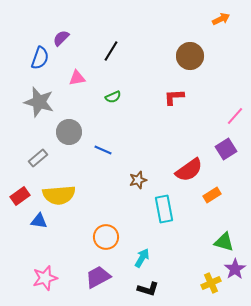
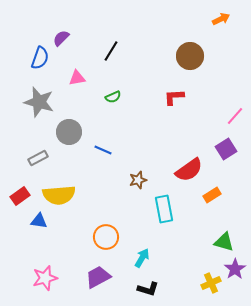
gray rectangle: rotated 12 degrees clockwise
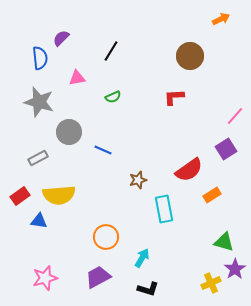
blue semicircle: rotated 25 degrees counterclockwise
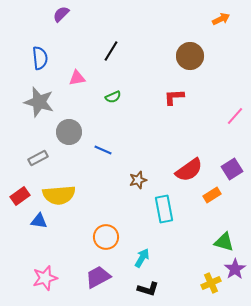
purple semicircle: moved 24 px up
purple square: moved 6 px right, 20 px down
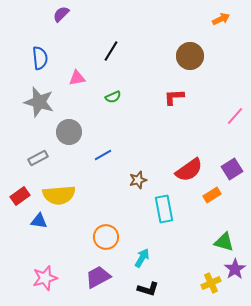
blue line: moved 5 px down; rotated 54 degrees counterclockwise
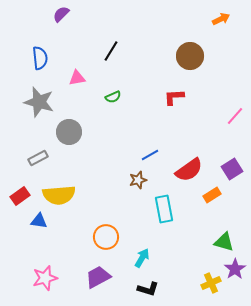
blue line: moved 47 px right
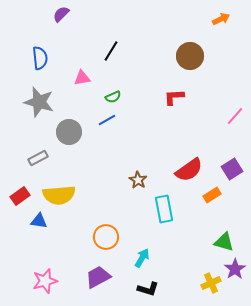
pink triangle: moved 5 px right
blue line: moved 43 px left, 35 px up
brown star: rotated 24 degrees counterclockwise
pink star: moved 3 px down
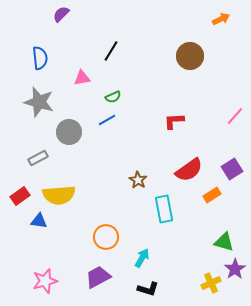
red L-shape: moved 24 px down
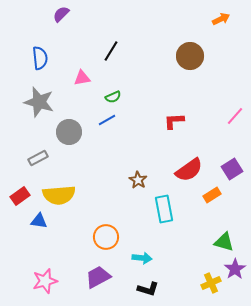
cyan arrow: rotated 66 degrees clockwise
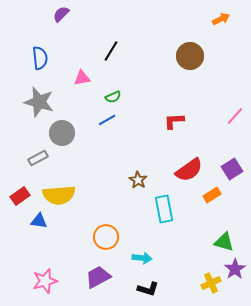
gray circle: moved 7 px left, 1 px down
